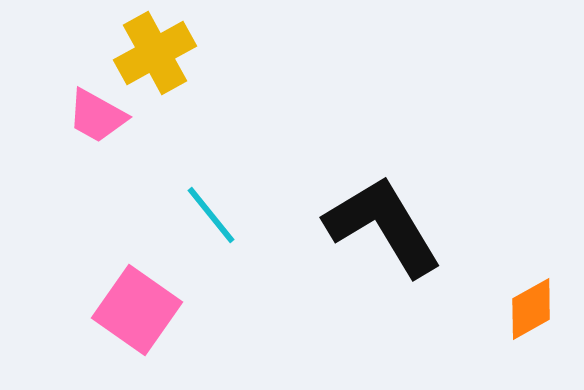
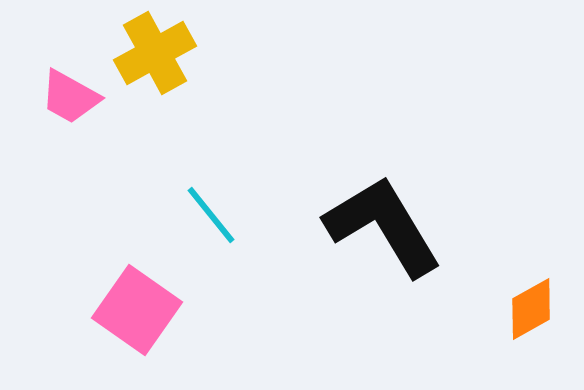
pink trapezoid: moved 27 px left, 19 px up
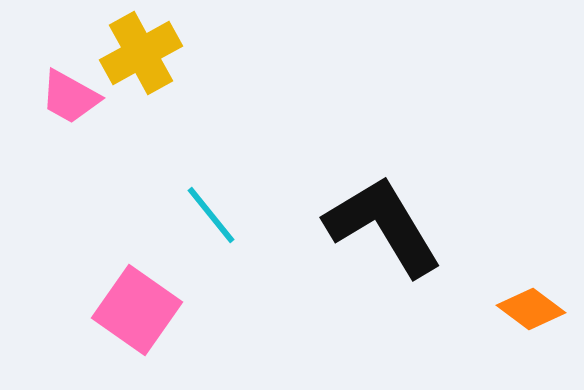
yellow cross: moved 14 px left
orange diamond: rotated 66 degrees clockwise
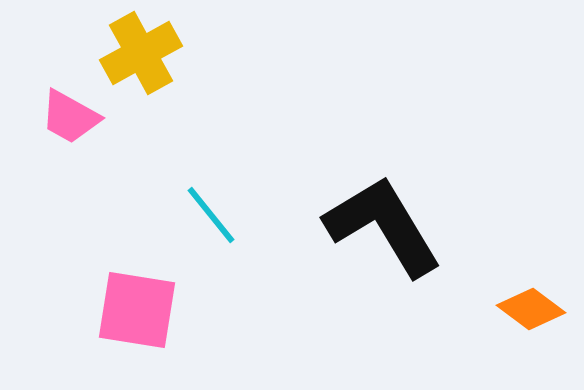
pink trapezoid: moved 20 px down
pink square: rotated 26 degrees counterclockwise
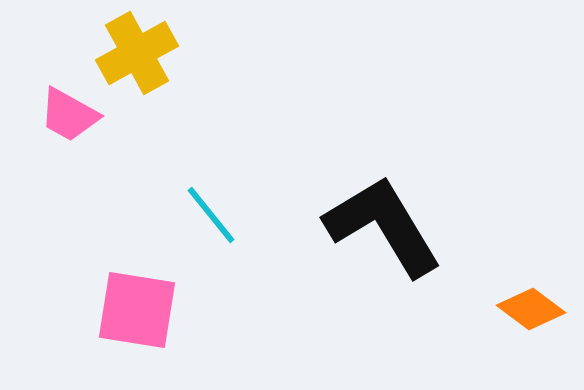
yellow cross: moved 4 px left
pink trapezoid: moved 1 px left, 2 px up
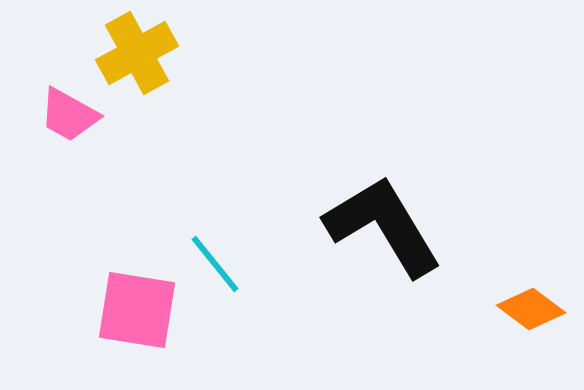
cyan line: moved 4 px right, 49 px down
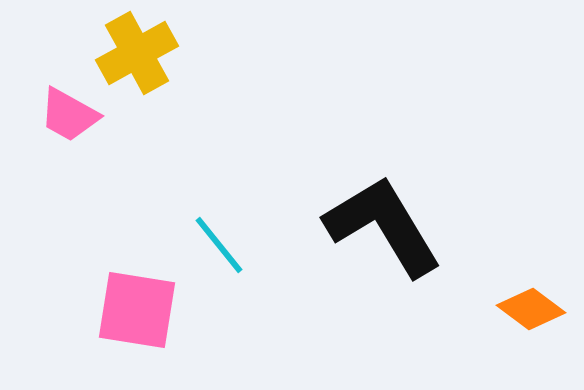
cyan line: moved 4 px right, 19 px up
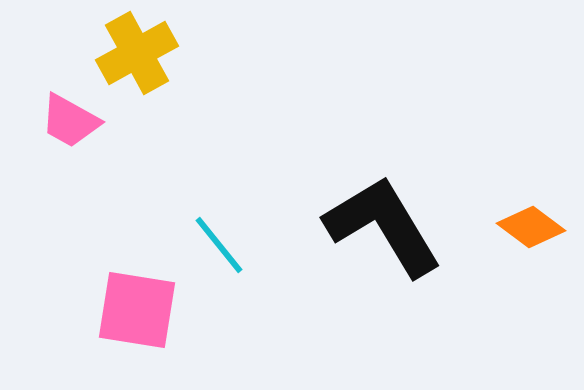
pink trapezoid: moved 1 px right, 6 px down
orange diamond: moved 82 px up
